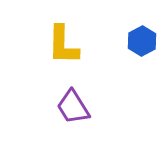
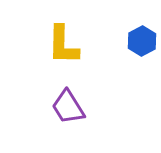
purple trapezoid: moved 5 px left
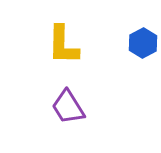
blue hexagon: moved 1 px right, 2 px down
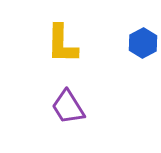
yellow L-shape: moved 1 px left, 1 px up
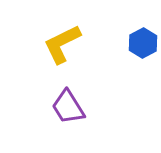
yellow L-shape: rotated 63 degrees clockwise
